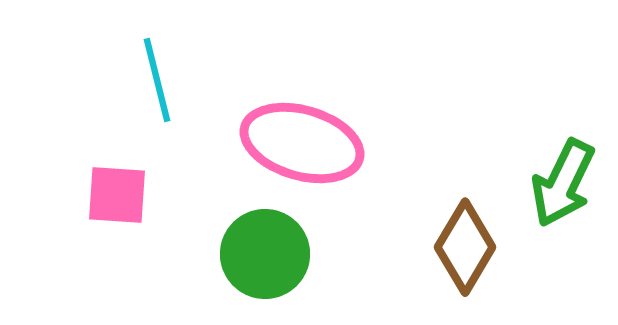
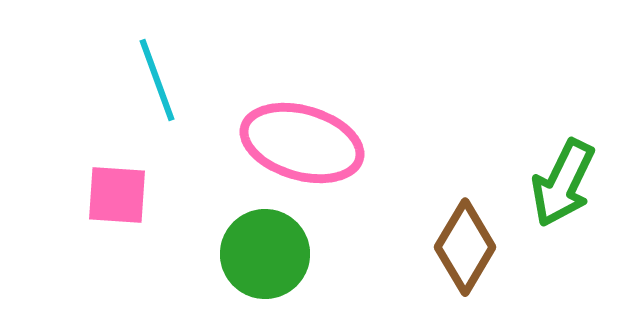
cyan line: rotated 6 degrees counterclockwise
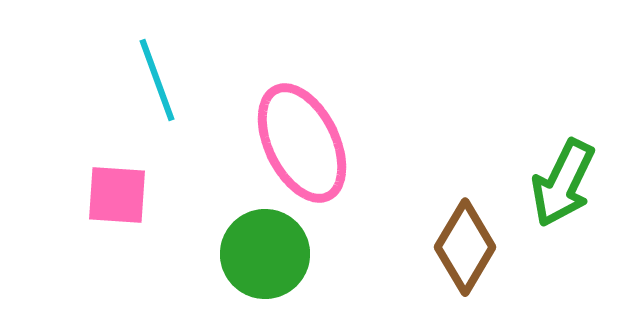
pink ellipse: rotated 48 degrees clockwise
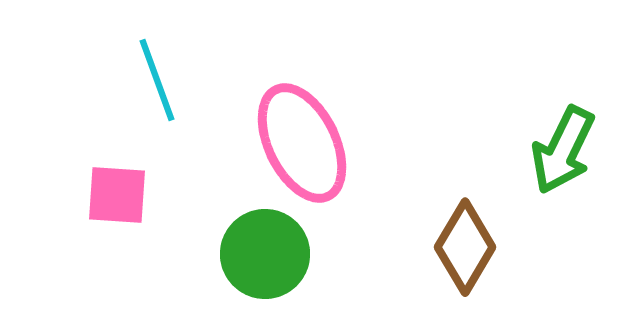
green arrow: moved 33 px up
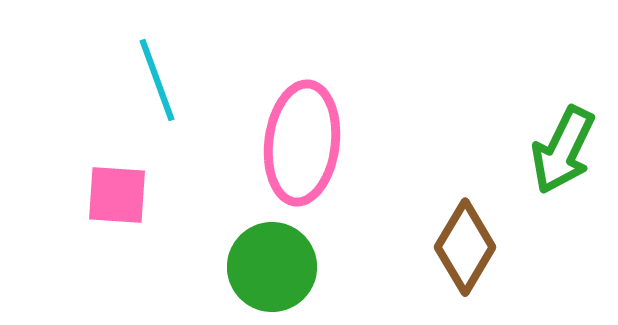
pink ellipse: rotated 33 degrees clockwise
green circle: moved 7 px right, 13 px down
